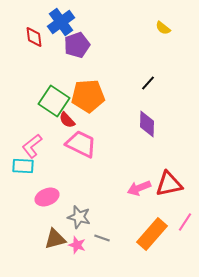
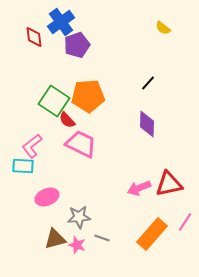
gray star: rotated 20 degrees counterclockwise
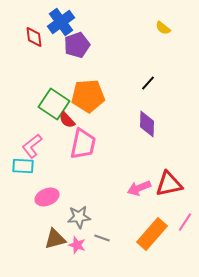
green square: moved 3 px down
pink trapezoid: moved 2 px right; rotated 76 degrees clockwise
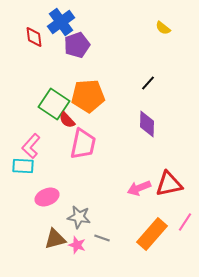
pink L-shape: moved 1 px left; rotated 10 degrees counterclockwise
gray star: rotated 15 degrees clockwise
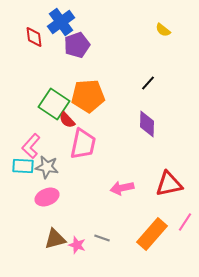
yellow semicircle: moved 2 px down
pink arrow: moved 17 px left; rotated 10 degrees clockwise
gray star: moved 32 px left, 50 px up
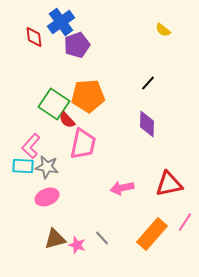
gray line: rotated 28 degrees clockwise
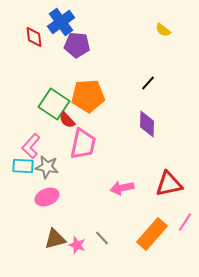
purple pentagon: rotated 25 degrees clockwise
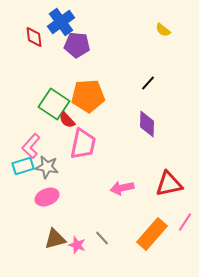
cyan rectangle: rotated 20 degrees counterclockwise
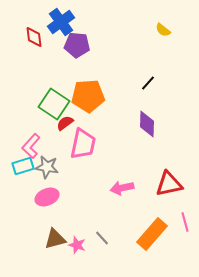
red semicircle: moved 2 px left, 3 px down; rotated 96 degrees clockwise
pink line: rotated 48 degrees counterclockwise
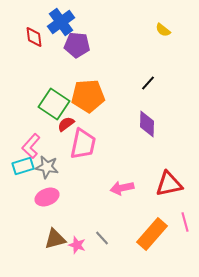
red semicircle: moved 1 px right, 1 px down
